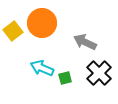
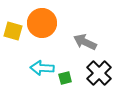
yellow square: rotated 36 degrees counterclockwise
cyan arrow: rotated 20 degrees counterclockwise
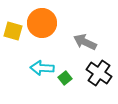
black cross: rotated 10 degrees counterclockwise
green square: rotated 24 degrees counterclockwise
